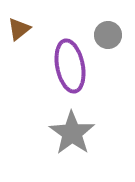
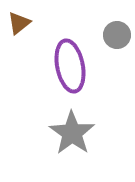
brown triangle: moved 6 px up
gray circle: moved 9 px right
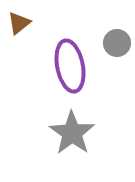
gray circle: moved 8 px down
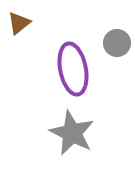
purple ellipse: moved 3 px right, 3 px down
gray star: rotated 9 degrees counterclockwise
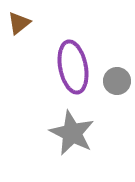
gray circle: moved 38 px down
purple ellipse: moved 2 px up
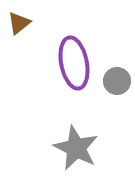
purple ellipse: moved 1 px right, 4 px up
gray star: moved 4 px right, 15 px down
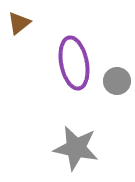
gray star: rotated 15 degrees counterclockwise
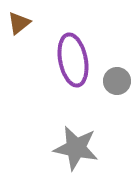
purple ellipse: moved 1 px left, 3 px up
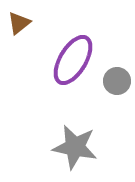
purple ellipse: rotated 42 degrees clockwise
gray star: moved 1 px left, 1 px up
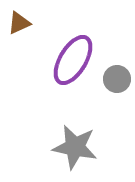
brown triangle: rotated 15 degrees clockwise
gray circle: moved 2 px up
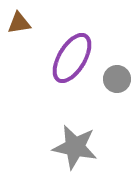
brown triangle: rotated 15 degrees clockwise
purple ellipse: moved 1 px left, 2 px up
